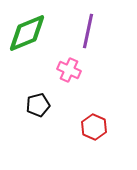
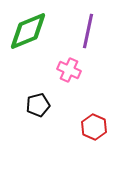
green diamond: moved 1 px right, 2 px up
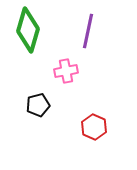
green diamond: moved 1 px up; rotated 51 degrees counterclockwise
pink cross: moved 3 px left, 1 px down; rotated 35 degrees counterclockwise
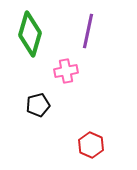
green diamond: moved 2 px right, 4 px down
red hexagon: moved 3 px left, 18 px down
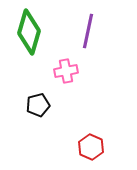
green diamond: moved 1 px left, 2 px up
red hexagon: moved 2 px down
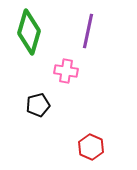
pink cross: rotated 20 degrees clockwise
